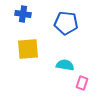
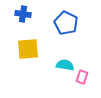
blue pentagon: rotated 20 degrees clockwise
pink rectangle: moved 6 px up
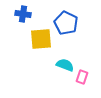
yellow square: moved 13 px right, 10 px up
cyan semicircle: rotated 12 degrees clockwise
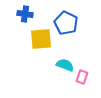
blue cross: moved 2 px right
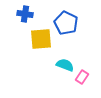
pink rectangle: rotated 16 degrees clockwise
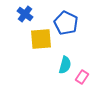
blue cross: rotated 28 degrees clockwise
cyan semicircle: rotated 84 degrees clockwise
